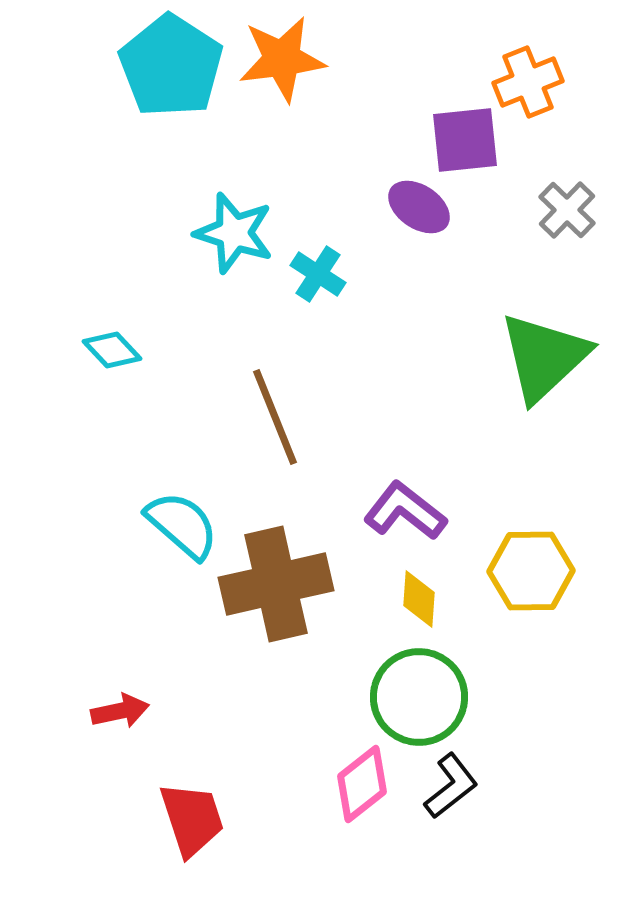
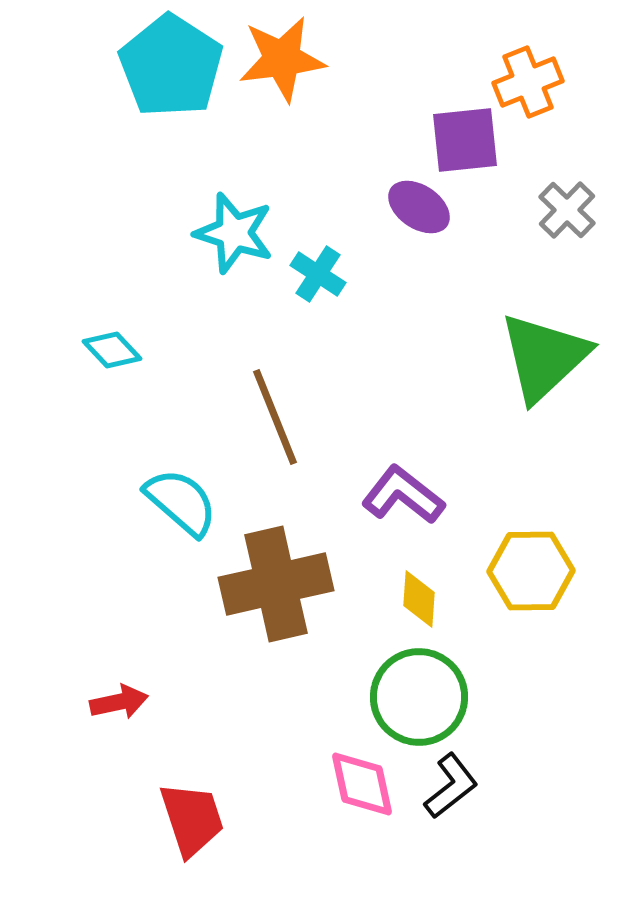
purple L-shape: moved 2 px left, 16 px up
cyan semicircle: moved 1 px left, 23 px up
red arrow: moved 1 px left, 9 px up
pink diamond: rotated 64 degrees counterclockwise
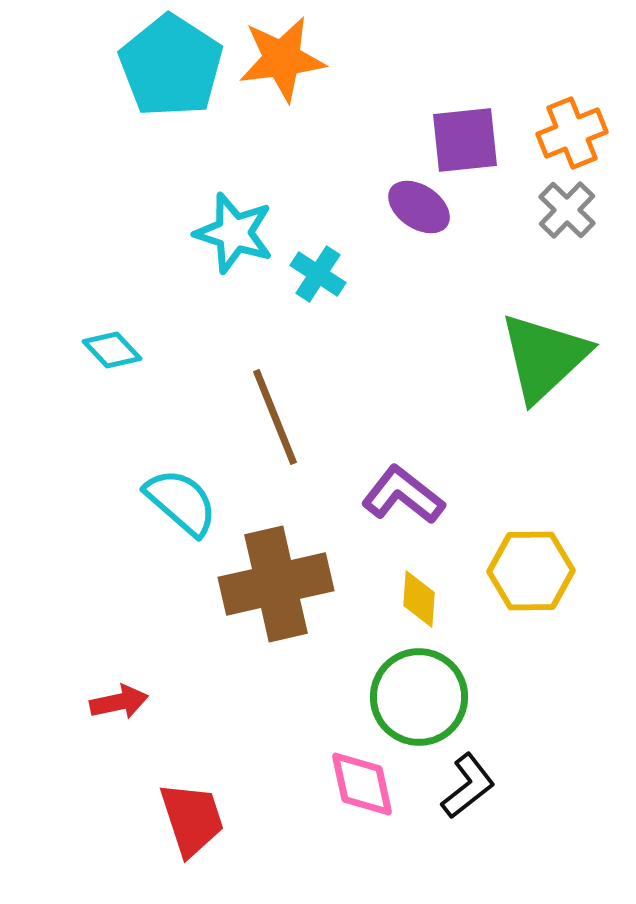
orange cross: moved 44 px right, 51 px down
black L-shape: moved 17 px right
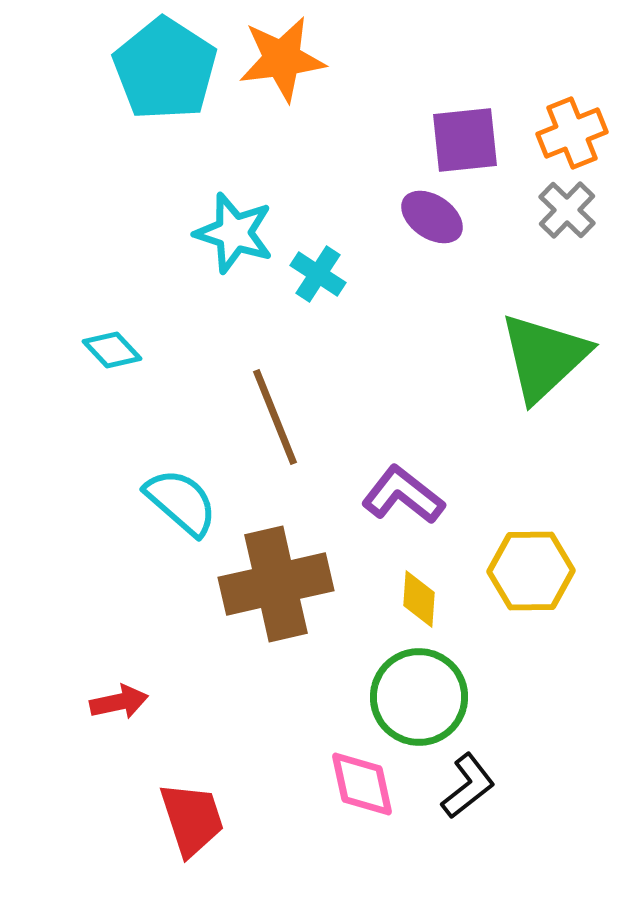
cyan pentagon: moved 6 px left, 3 px down
purple ellipse: moved 13 px right, 10 px down
